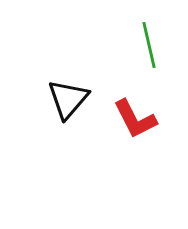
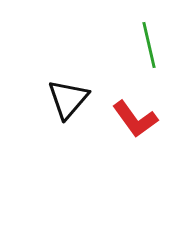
red L-shape: rotated 9 degrees counterclockwise
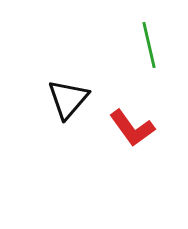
red L-shape: moved 3 px left, 9 px down
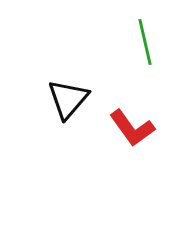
green line: moved 4 px left, 3 px up
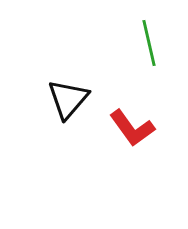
green line: moved 4 px right, 1 px down
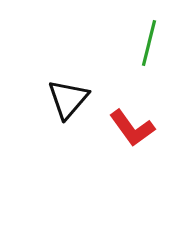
green line: rotated 27 degrees clockwise
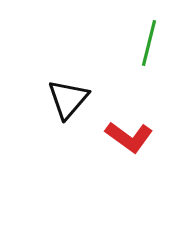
red L-shape: moved 3 px left, 9 px down; rotated 18 degrees counterclockwise
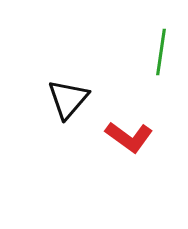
green line: moved 12 px right, 9 px down; rotated 6 degrees counterclockwise
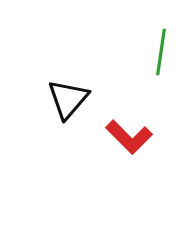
red L-shape: rotated 9 degrees clockwise
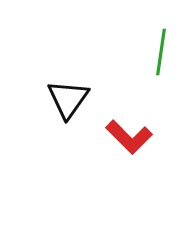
black triangle: rotated 6 degrees counterclockwise
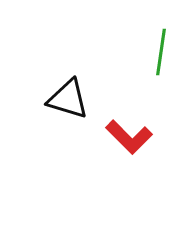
black triangle: rotated 48 degrees counterclockwise
